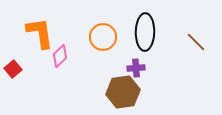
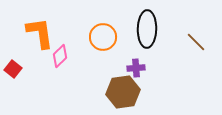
black ellipse: moved 2 px right, 3 px up
red square: rotated 12 degrees counterclockwise
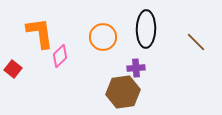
black ellipse: moved 1 px left
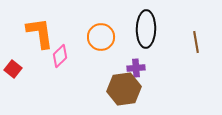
orange circle: moved 2 px left
brown line: rotated 35 degrees clockwise
brown hexagon: moved 1 px right, 3 px up
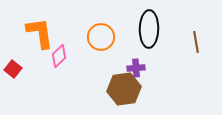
black ellipse: moved 3 px right
pink diamond: moved 1 px left
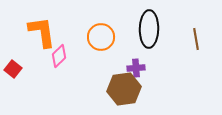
orange L-shape: moved 2 px right, 1 px up
brown line: moved 3 px up
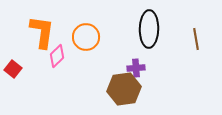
orange L-shape: rotated 16 degrees clockwise
orange circle: moved 15 px left
pink diamond: moved 2 px left
